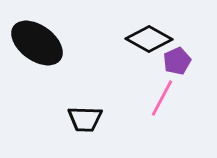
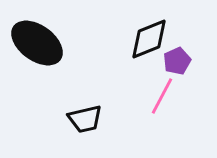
black diamond: rotated 51 degrees counterclockwise
pink line: moved 2 px up
black trapezoid: rotated 15 degrees counterclockwise
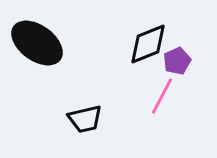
black diamond: moved 1 px left, 5 px down
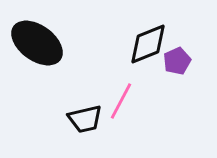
pink line: moved 41 px left, 5 px down
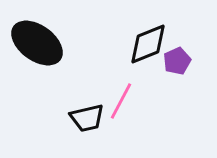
black trapezoid: moved 2 px right, 1 px up
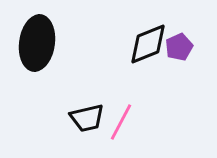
black ellipse: rotated 62 degrees clockwise
purple pentagon: moved 2 px right, 14 px up
pink line: moved 21 px down
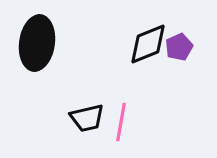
pink line: rotated 18 degrees counterclockwise
